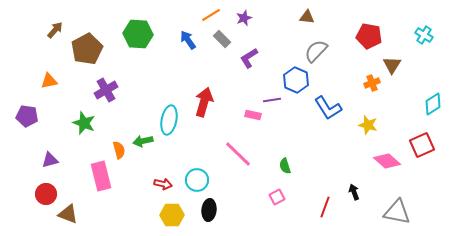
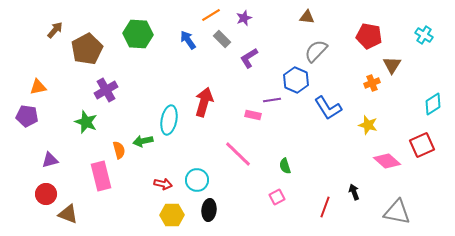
orange triangle at (49, 81): moved 11 px left, 6 px down
green star at (84, 123): moved 2 px right, 1 px up
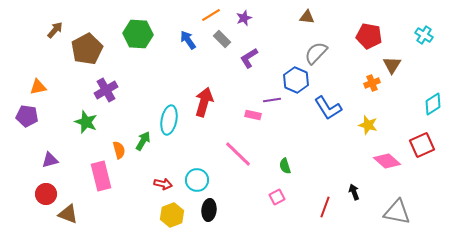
gray semicircle at (316, 51): moved 2 px down
green arrow at (143, 141): rotated 132 degrees clockwise
yellow hexagon at (172, 215): rotated 20 degrees counterclockwise
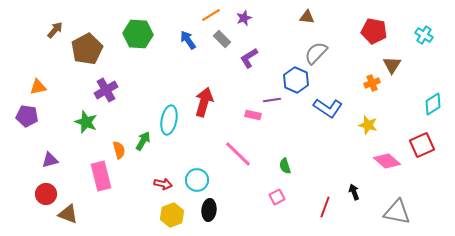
red pentagon at (369, 36): moved 5 px right, 5 px up
blue L-shape at (328, 108): rotated 24 degrees counterclockwise
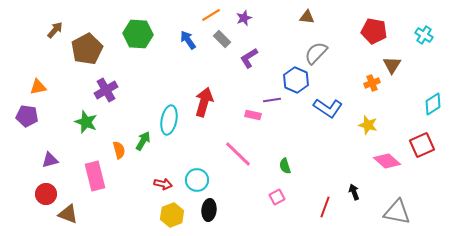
pink rectangle at (101, 176): moved 6 px left
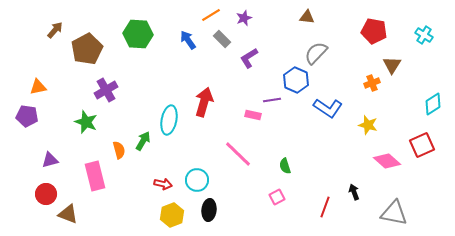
gray triangle at (397, 212): moved 3 px left, 1 px down
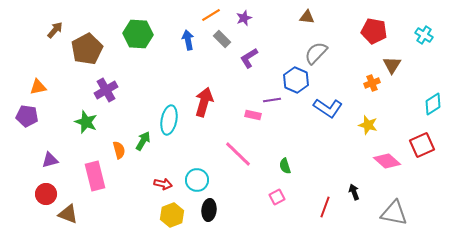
blue arrow at (188, 40): rotated 24 degrees clockwise
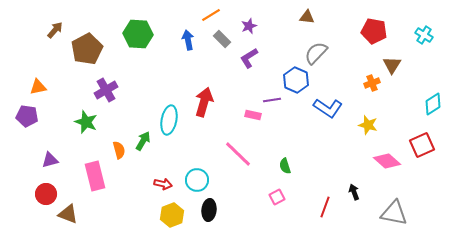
purple star at (244, 18): moved 5 px right, 8 px down
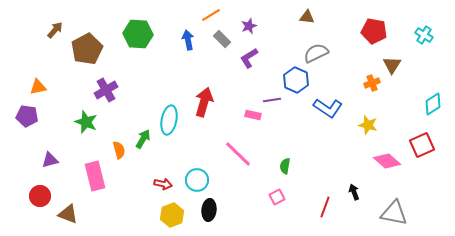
gray semicircle at (316, 53): rotated 20 degrees clockwise
green arrow at (143, 141): moved 2 px up
green semicircle at (285, 166): rotated 28 degrees clockwise
red circle at (46, 194): moved 6 px left, 2 px down
